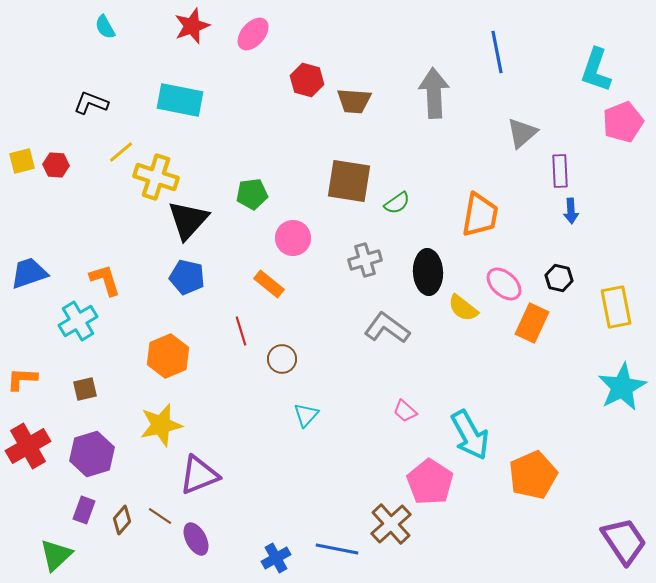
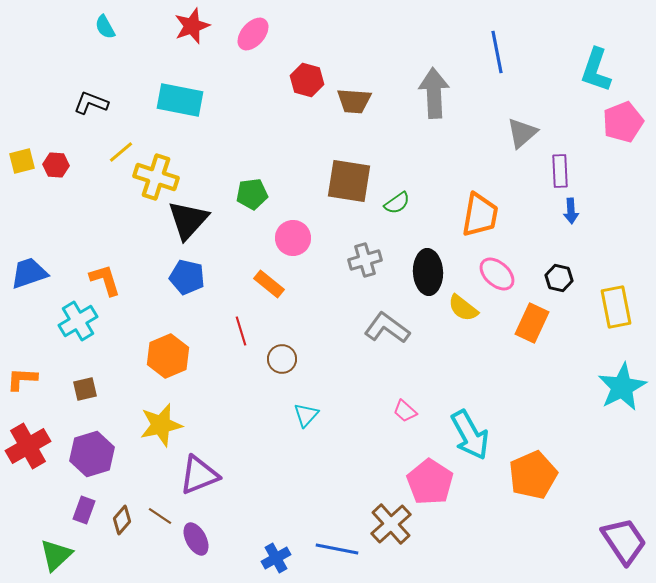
pink ellipse at (504, 284): moved 7 px left, 10 px up
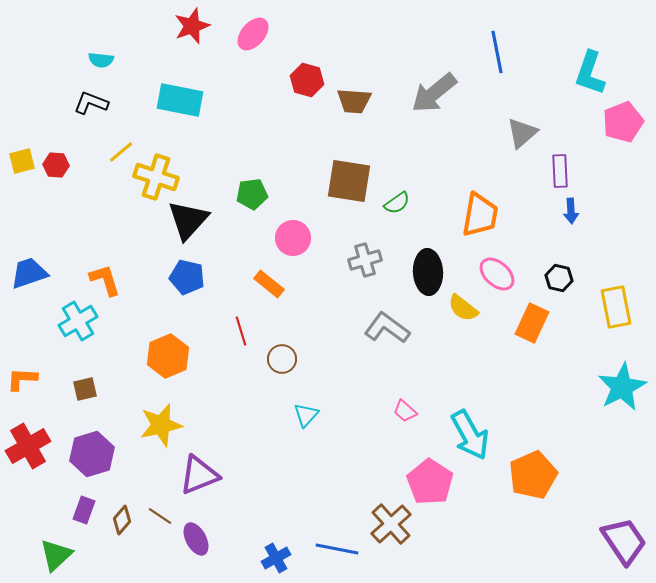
cyan semicircle at (105, 27): moved 4 px left, 33 px down; rotated 55 degrees counterclockwise
cyan L-shape at (596, 70): moved 6 px left, 3 px down
gray arrow at (434, 93): rotated 126 degrees counterclockwise
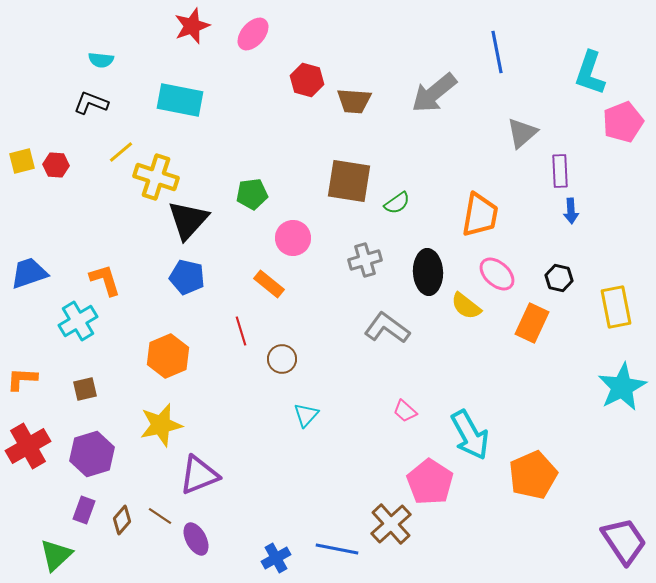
yellow semicircle at (463, 308): moved 3 px right, 2 px up
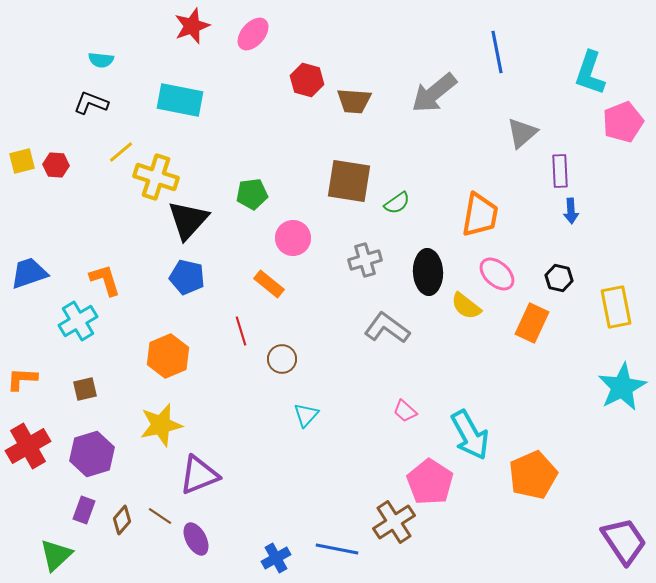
brown cross at (391, 524): moved 3 px right, 2 px up; rotated 9 degrees clockwise
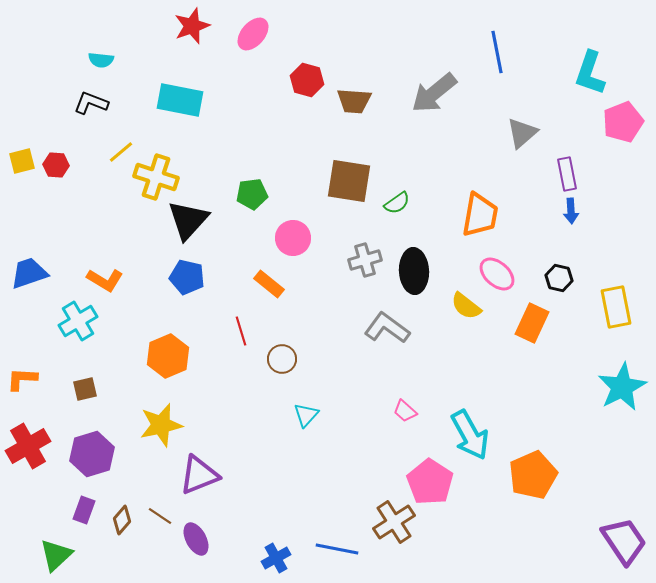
purple rectangle at (560, 171): moved 7 px right, 3 px down; rotated 8 degrees counterclockwise
black ellipse at (428, 272): moved 14 px left, 1 px up
orange L-shape at (105, 280): rotated 138 degrees clockwise
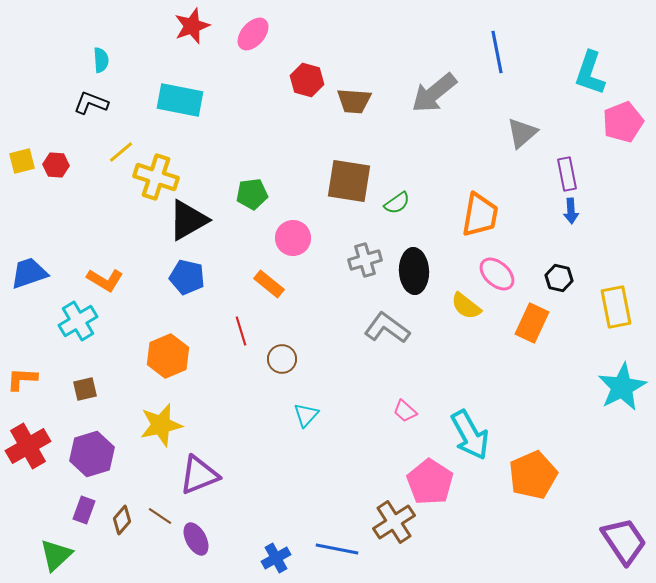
cyan semicircle at (101, 60): rotated 100 degrees counterclockwise
black triangle at (188, 220): rotated 18 degrees clockwise
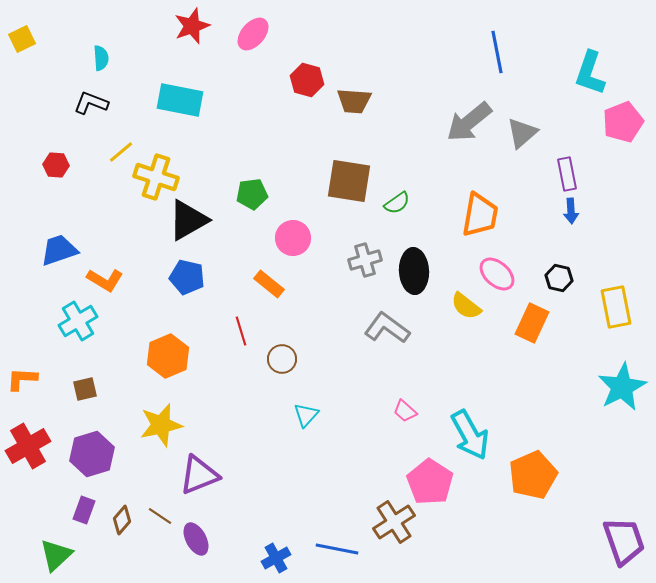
cyan semicircle at (101, 60): moved 2 px up
gray arrow at (434, 93): moved 35 px right, 29 px down
yellow square at (22, 161): moved 122 px up; rotated 12 degrees counterclockwise
blue trapezoid at (29, 273): moved 30 px right, 23 px up
purple trapezoid at (624, 541): rotated 15 degrees clockwise
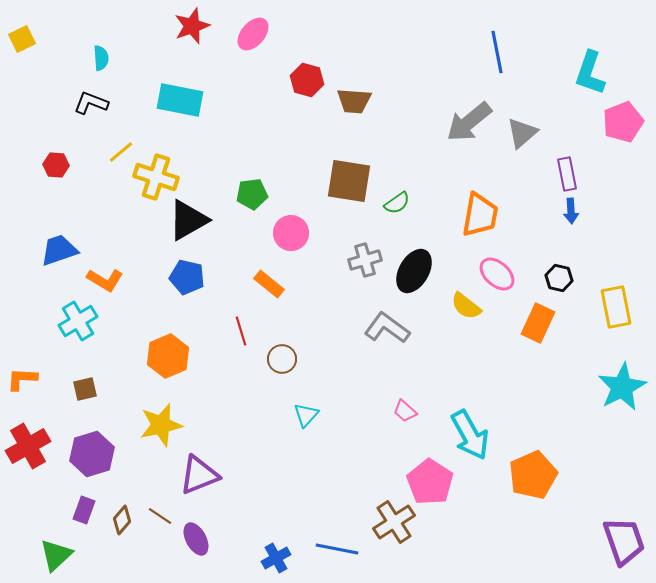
pink circle at (293, 238): moved 2 px left, 5 px up
black ellipse at (414, 271): rotated 33 degrees clockwise
orange rectangle at (532, 323): moved 6 px right
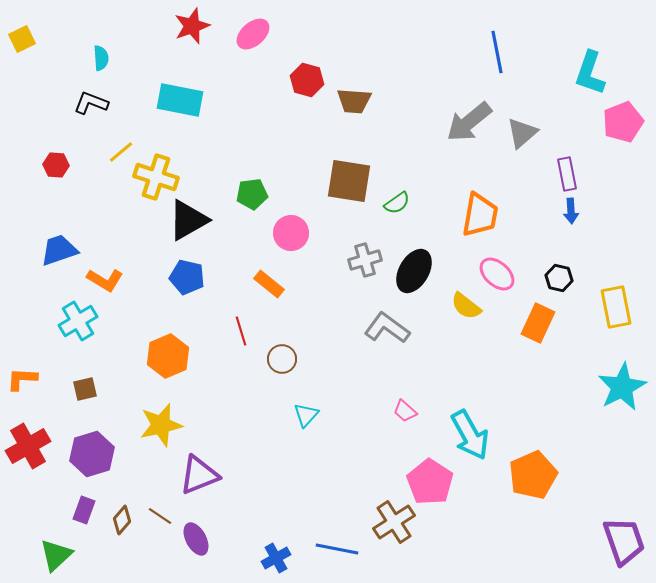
pink ellipse at (253, 34): rotated 8 degrees clockwise
